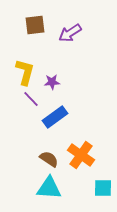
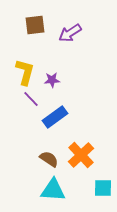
purple star: moved 2 px up
orange cross: rotated 12 degrees clockwise
cyan triangle: moved 4 px right, 2 px down
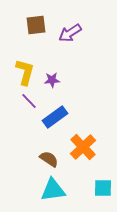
brown square: moved 1 px right
purple line: moved 2 px left, 2 px down
orange cross: moved 2 px right, 8 px up
cyan triangle: rotated 12 degrees counterclockwise
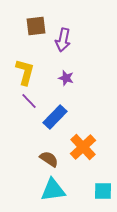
brown square: moved 1 px down
purple arrow: moved 7 px left, 7 px down; rotated 45 degrees counterclockwise
purple star: moved 14 px right, 2 px up; rotated 21 degrees clockwise
blue rectangle: rotated 10 degrees counterclockwise
cyan square: moved 3 px down
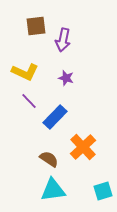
yellow L-shape: rotated 100 degrees clockwise
cyan square: rotated 18 degrees counterclockwise
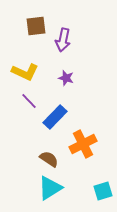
orange cross: moved 3 px up; rotated 16 degrees clockwise
cyan triangle: moved 3 px left, 2 px up; rotated 24 degrees counterclockwise
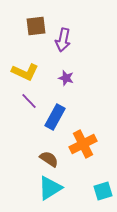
blue rectangle: rotated 15 degrees counterclockwise
